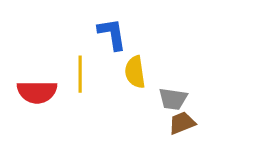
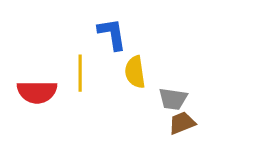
yellow line: moved 1 px up
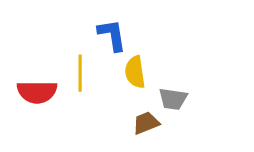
blue L-shape: moved 1 px down
brown trapezoid: moved 36 px left
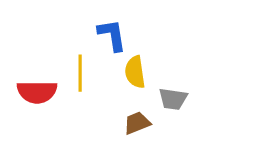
brown trapezoid: moved 9 px left
